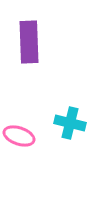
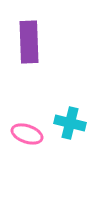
pink ellipse: moved 8 px right, 2 px up
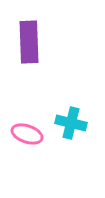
cyan cross: moved 1 px right
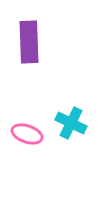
cyan cross: rotated 12 degrees clockwise
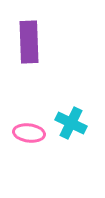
pink ellipse: moved 2 px right, 1 px up; rotated 12 degrees counterclockwise
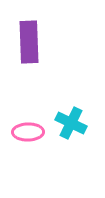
pink ellipse: moved 1 px left, 1 px up; rotated 8 degrees counterclockwise
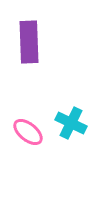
pink ellipse: rotated 40 degrees clockwise
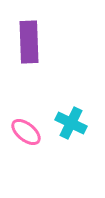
pink ellipse: moved 2 px left
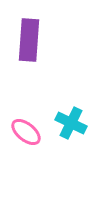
purple rectangle: moved 2 px up; rotated 6 degrees clockwise
